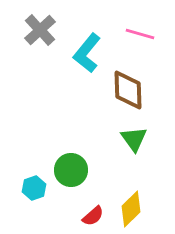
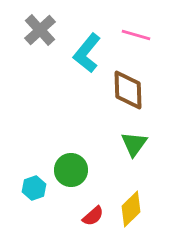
pink line: moved 4 px left, 1 px down
green triangle: moved 5 px down; rotated 12 degrees clockwise
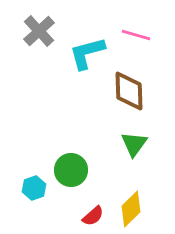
gray cross: moved 1 px left, 1 px down
cyan L-shape: rotated 36 degrees clockwise
brown diamond: moved 1 px right, 1 px down
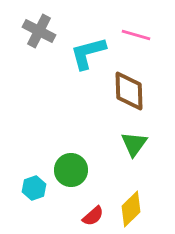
gray cross: rotated 20 degrees counterclockwise
cyan L-shape: moved 1 px right
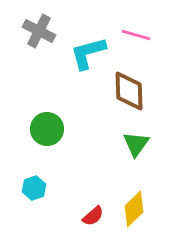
green triangle: moved 2 px right
green circle: moved 24 px left, 41 px up
yellow diamond: moved 3 px right
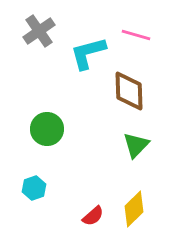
gray cross: rotated 28 degrees clockwise
green triangle: moved 1 px down; rotated 8 degrees clockwise
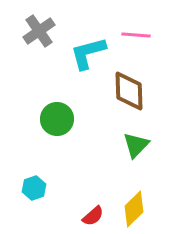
pink line: rotated 12 degrees counterclockwise
green circle: moved 10 px right, 10 px up
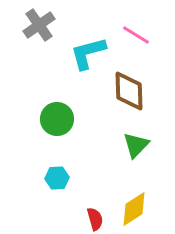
gray cross: moved 6 px up
pink line: rotated 28 degrees clockwise
cyan hexagon: moved 23 px right, 10 px up; rotated 15 degrees clockwise
yellow diamond: rotated 12 degrees clockwise
red semicircle: moved 2 px right, 3 px down; rotated 65 degrees counterclockwise
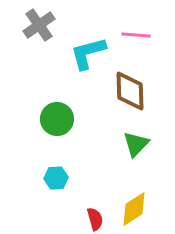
pink line: rotated 28 degrees counterclockwise
brown diamond: moved 1 px right
green triangle: moved 1 px up
cyan hexagon: moved 1 px left
